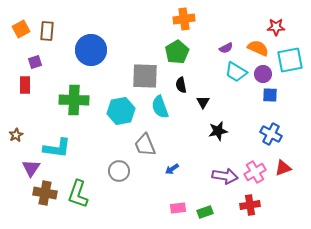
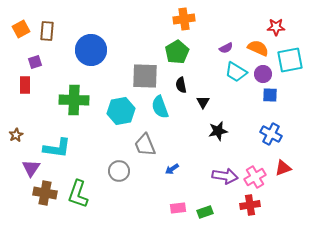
pink cross: moved 5 px down
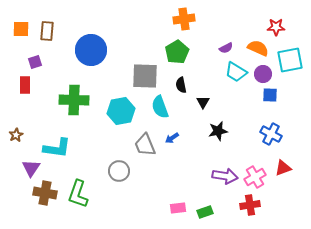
orange square: rotated 30 degrees clockwise
blue arrow: moved 31 px up
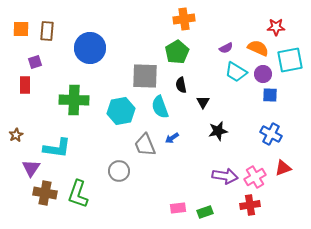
blue circle: moved 1 px left, 2 px up
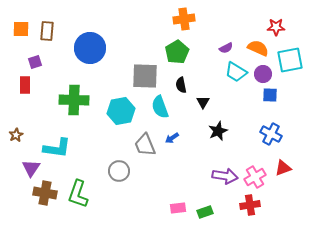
black star: rotated 12 degrees counterclockwise
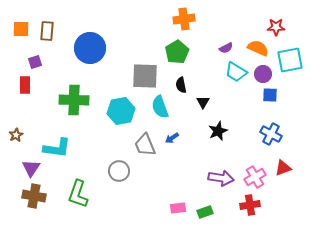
purple arrow: moved 4 px left, 2 px down
brown cross: moved 11 px left, 3 px down
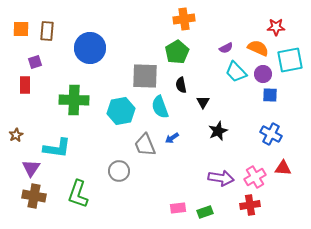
cyan trapezoid: rotated 15 degrees clockwise
red triangle: rotated 24 degrees clockwise
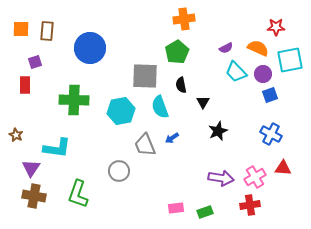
blue square: rotated 21 degrees counterclockwise
brown star: rotated 16 degrees counterclockwise
pink rectangle: moved 2 px left
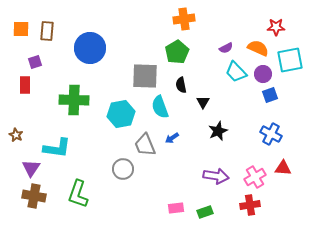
cyan hexagon: moved 3 px down
gray circle: moved 4 px right, 2 px up
purple arrow: moved 5 px left, 2 px up
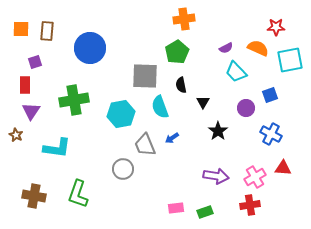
purple circle: moved 17 px left, 34 px down
green cross: rotated 12 degrees counterclockwise
black star: rotated 12 degrees counterclockwise
purple triangle: moved 57 px up
